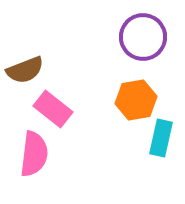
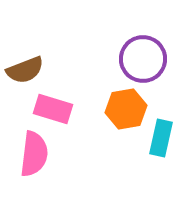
purple circle: moved 22 px down
orange hexagon: moved 10 px left, 9 px down
pink rectangle: rotated 21 degrees counterclockwise
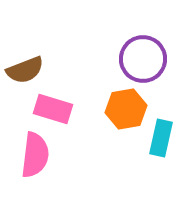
pink semicircle: moved 1 px right, 1 px down
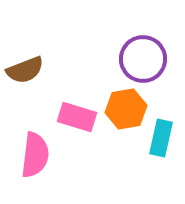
pink rectangle: moved 24 px right, 8 px down
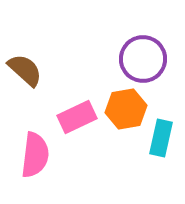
brown semicircle: rotated 117 degrees counterclockwise
pink rectangle: rotated 42 degrees counterclockwise
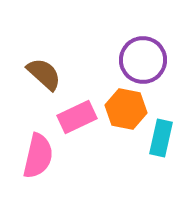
purple circle: moved 1 px down
brown semicircle: moved 19 px right, 4 px down
orange hexagon: rotated 21 degrees clockwise
pink semicircle: moved 3 px right, 1 px down; rotated 6 degrees clockwise
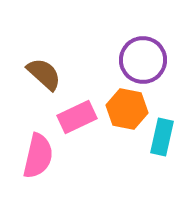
orange hexagon: moved 1 px right
cyan rectangle: moved 1 px right, 1 px up
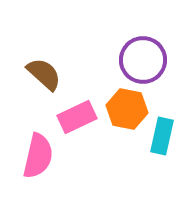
cyan rectangle: moved 1 px up
